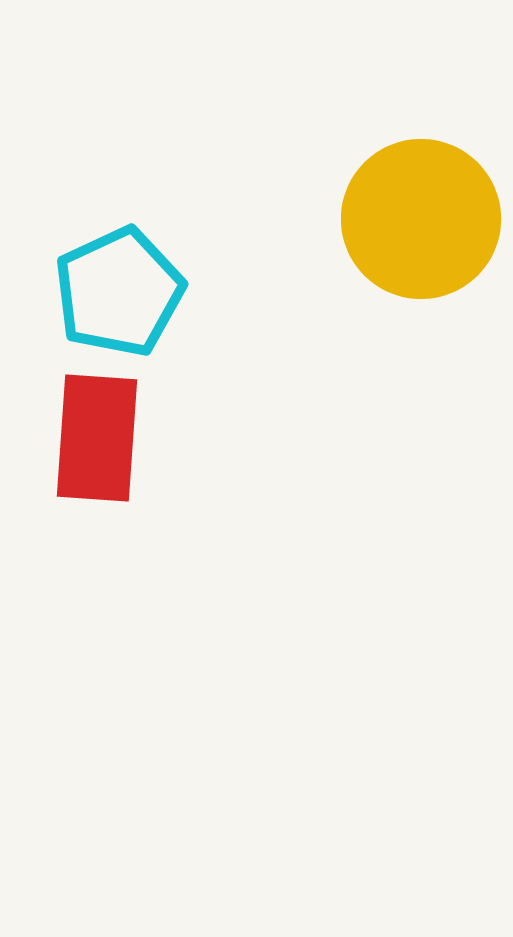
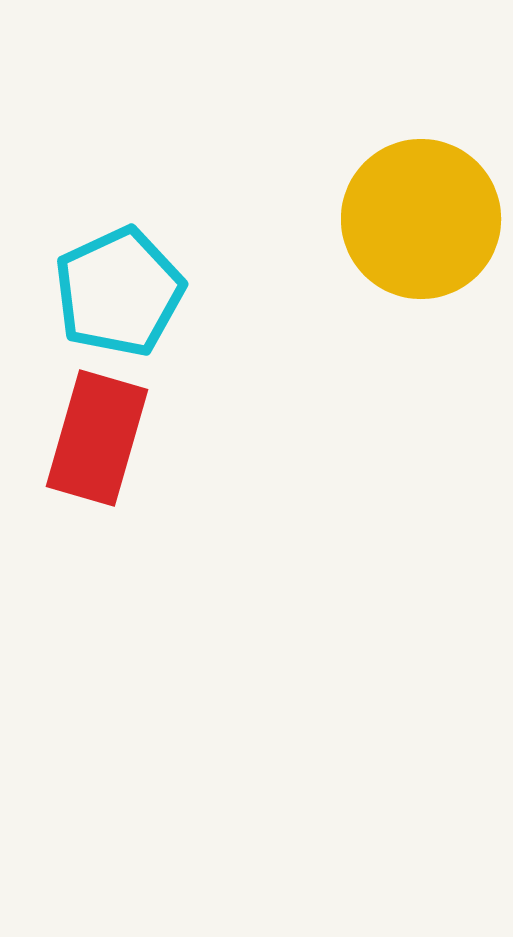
red rectangle: rotated 12 degrees clockwise
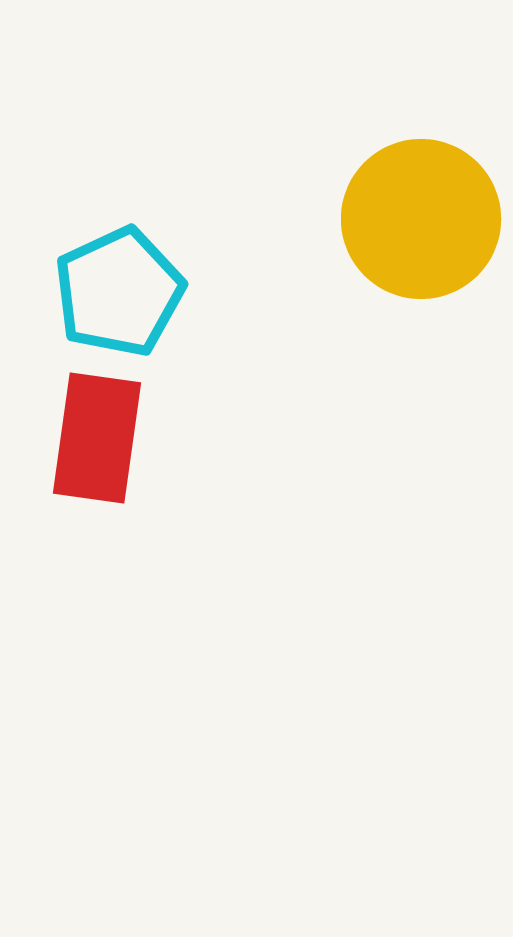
red rectangle: rotated 8 degrees counterclockwise
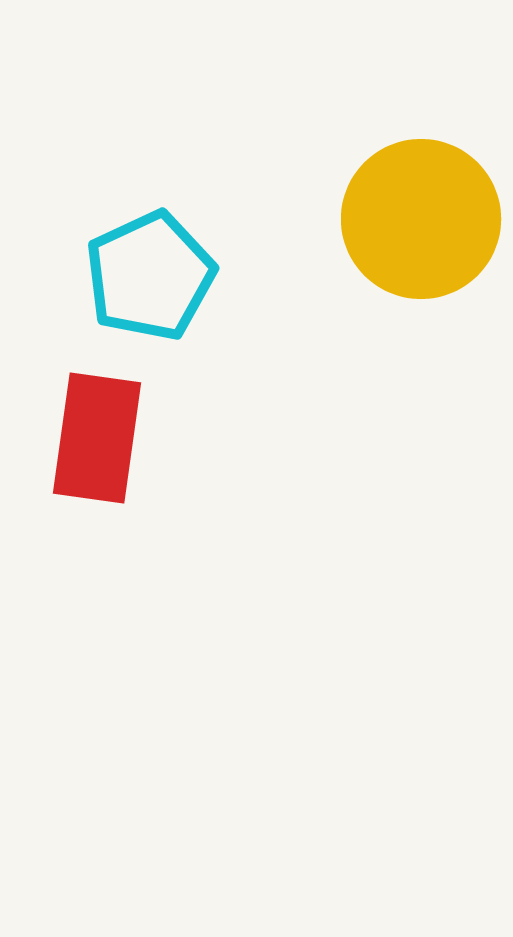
cyan pentagon: moved 31 px right, 16 px up
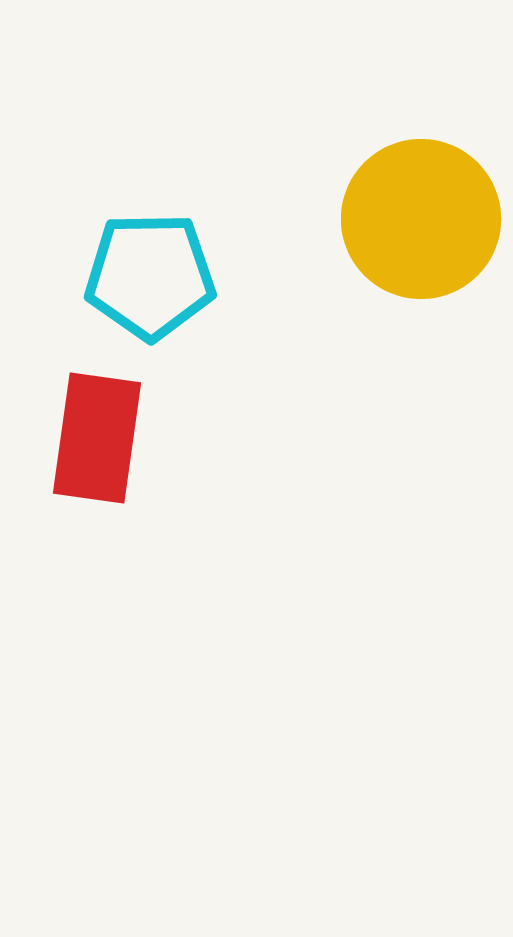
cyan pentagon: rotated 24 degrees clockwise
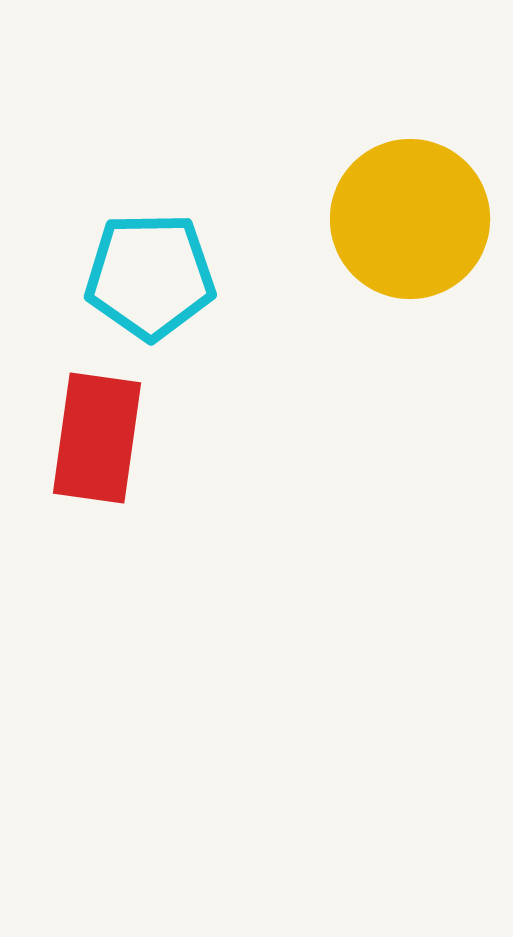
yellow circle: moved 11 px left
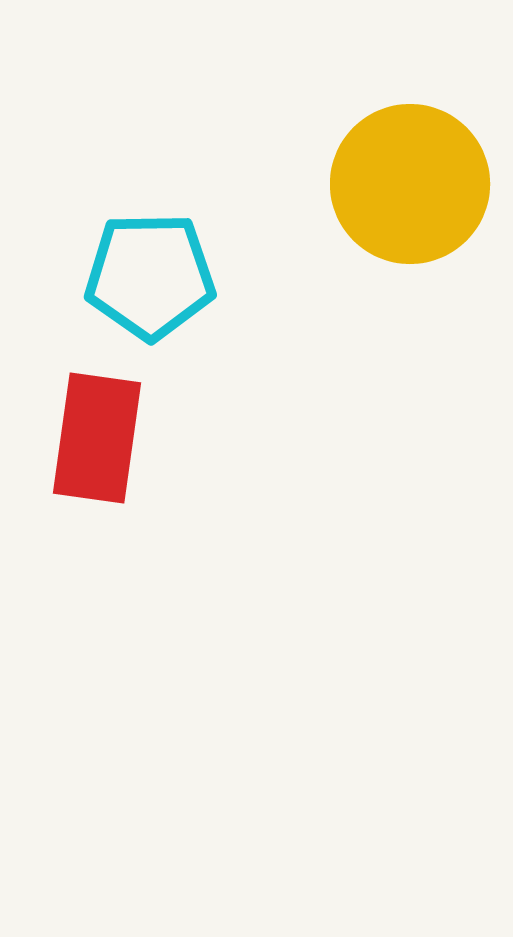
yellow circle: moved 35 px up
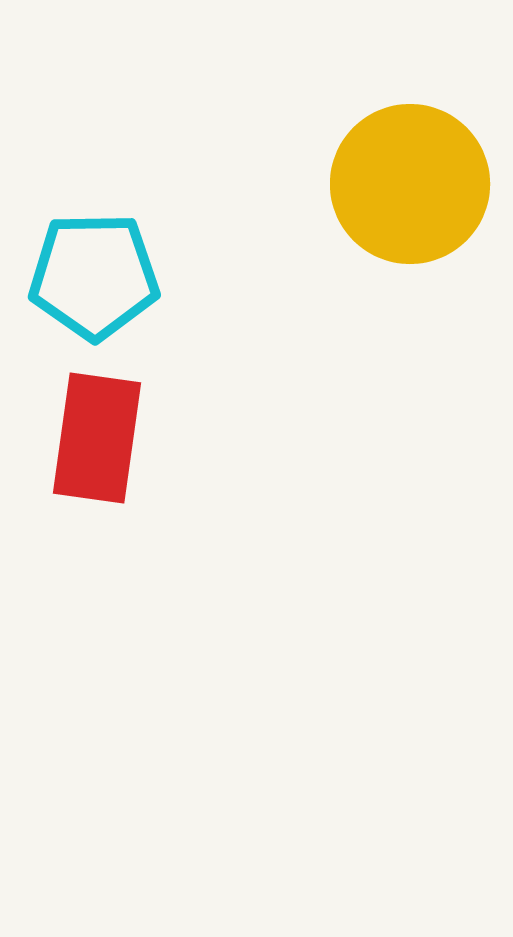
cyan pentagon: moved 56 px left
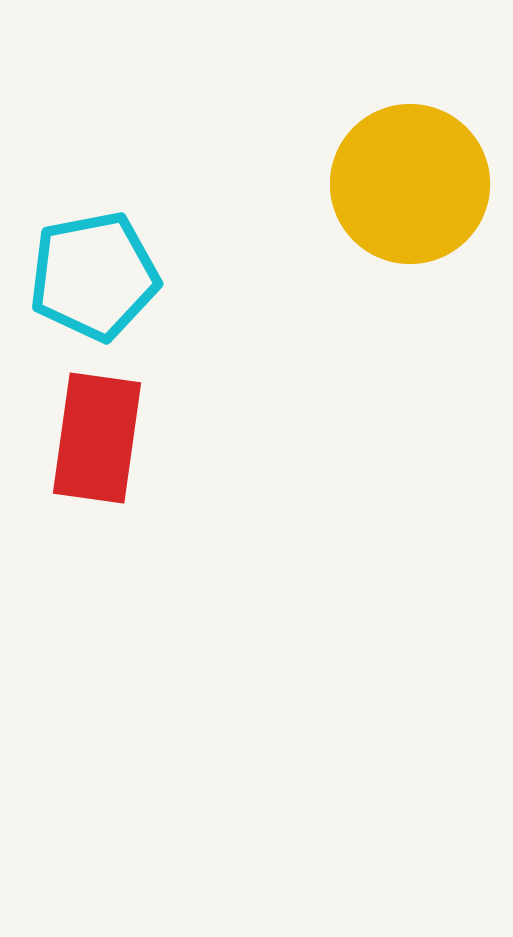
cyan pentagon: rotated 10 degrees counterclockwise
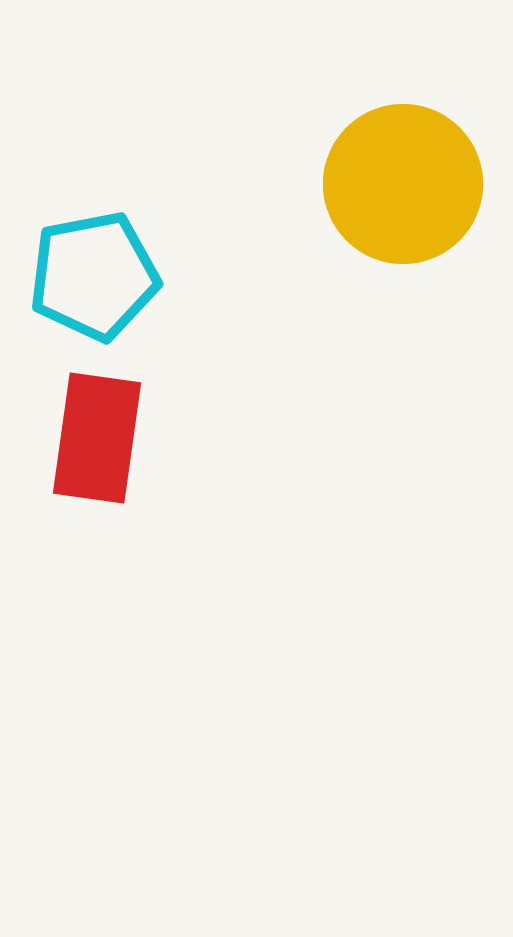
yellow circle: moved 7 px left
